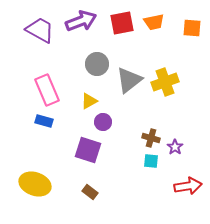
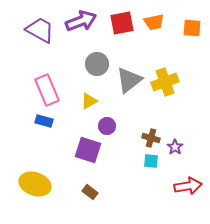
purple circle: moved 4 px right, 4 px down
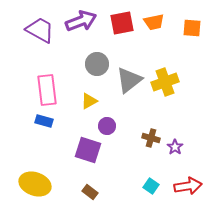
pink rectangle: rotated 16 degrees clockwise
cyan square: moved 25 px down; rotated 28 degrees clockwise
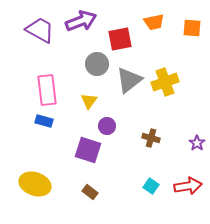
red square: moved 2 px left, 16 px down
yellow triangle: rotated 24 degrees counterclockwise
purple star: moved 22 px right, 4 px up
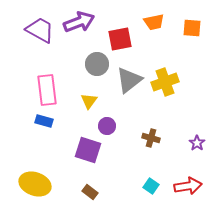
purple arrow: moved 2 px left, 1 px down
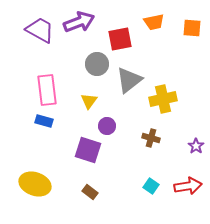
yellow cross: moved 2 px left, 17 px down; rotated 8 degrees clockwise
purple star: moved 1 px left, 3 px down
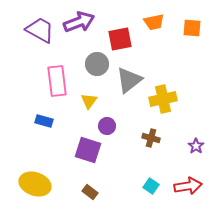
pink rectangle: moved 10 px right, 9 px up
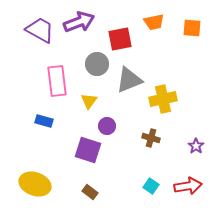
gray triangle: rotated 16 degrees clockwise
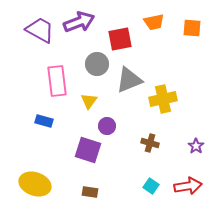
brown cross: moved 1 px left, 5 px down
brown rectangle: rotated 28 degrees counterclockwise
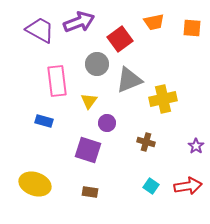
red square: rotated 25 degrees counterclockwise
purple circle: moved 3 px up
brown cross: moved 4 px left, 1 px up
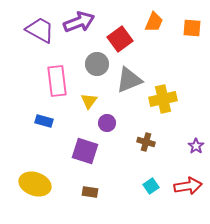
orange trapezoid: rotated 55 degrees counterclockwise
purple square: moved 3 px left, 1 px down
cyan square: rotated 21 degrees clockwise
